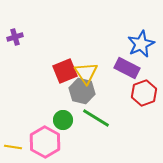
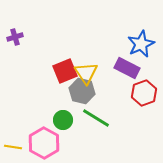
pink hexagon: moved 1 px left, 1 px down
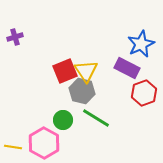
yellow triangle: moved 2 px up
